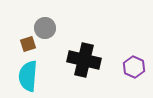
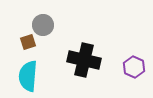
gray circle: moved 2 px left, 3 px up
brown square: moved 2 px up
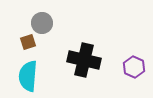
gray circle: moved 1 px left, 2 px up
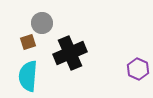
black cross: moved 14 px left, 7 px up; rotated 36 degrees counterclockwise
purple hexagon: moved 4 px right, 2 px down
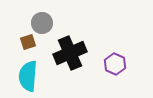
purple hexagon: moved 23 px left, 5 px up
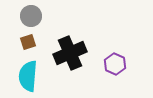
gray circle: moved 11 px left, 7 px up
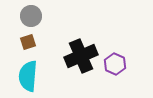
black cross: moved 11 px right, 3 px down
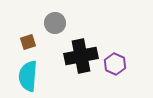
gray circle: moved 24 px right, 7 px down
black cross: rotated 12 degrees clockwise
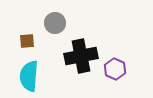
brown square: moved 1 px left, 1 px up; rotated 14 degrees clockwise
purple hexagon: moved 5 px down
cyan semicircle: moved 1 px right
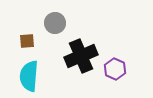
black cross: rotated 12 degrees counterclockwise
